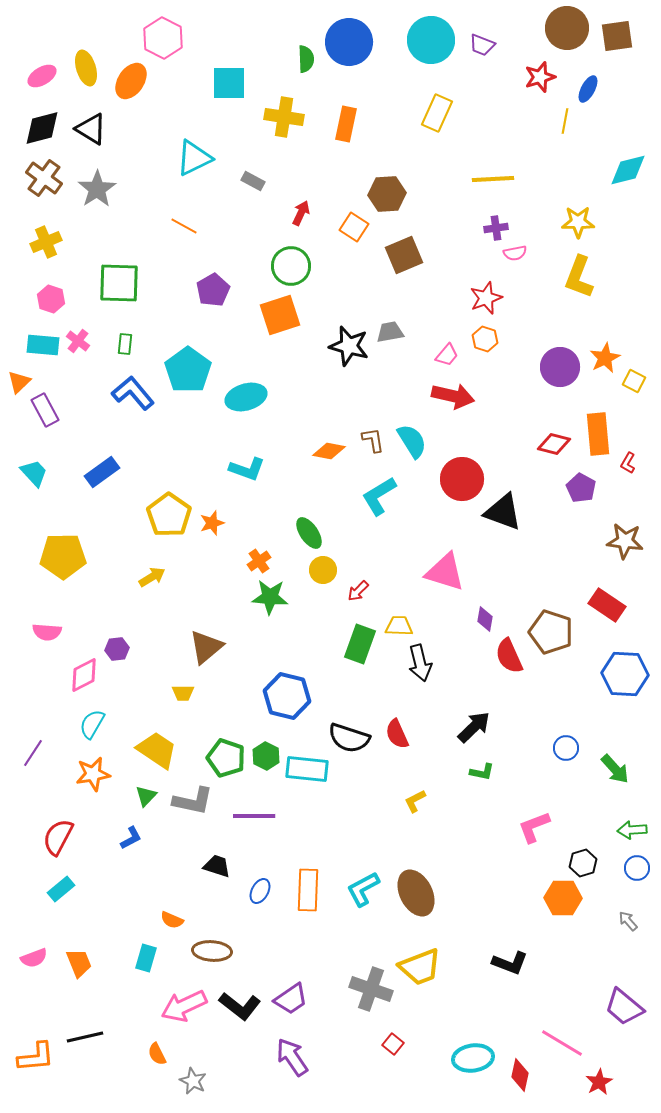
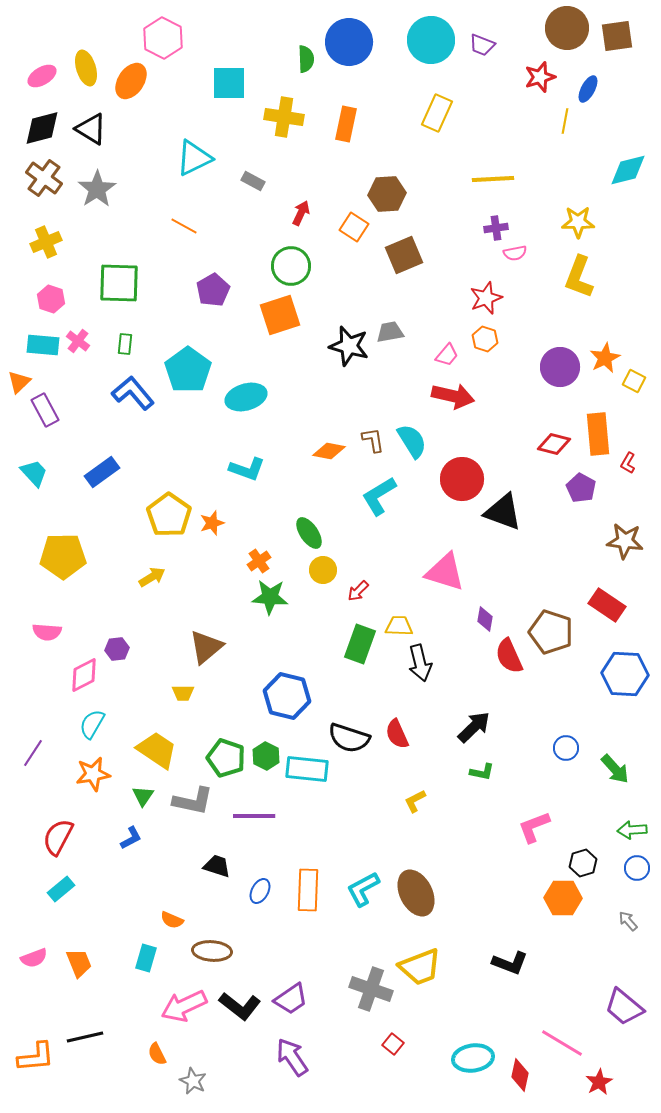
green triangle at (146, 796): moved 3 px left; rotated 10 degrees counterclockwise
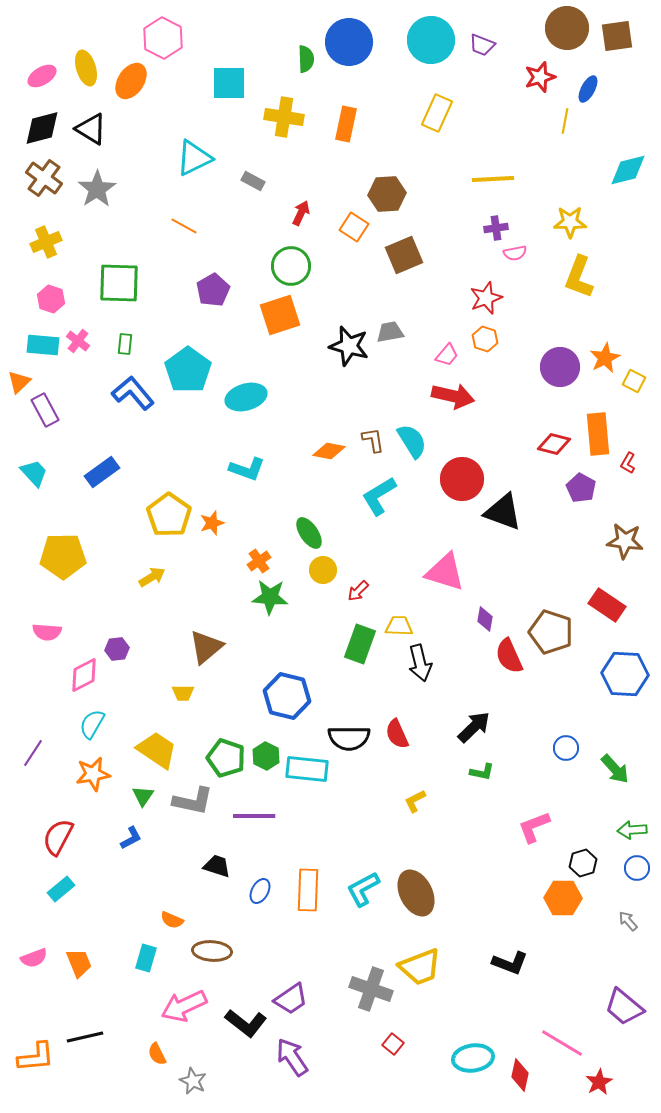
yellow star at (578, 222): moved 8 px left
black semicircle at (349, 738): rotated 18 degrees counterclockwise
black L-shape at (240, 1006): moved 6 px right, 17 px down
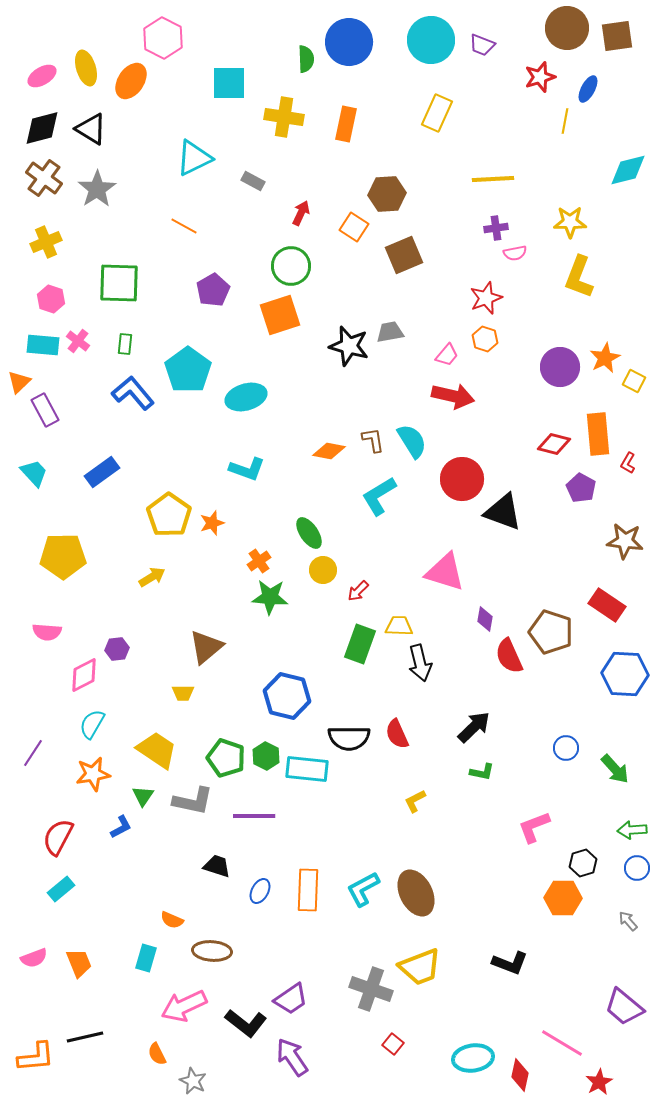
blue L-shape at (131, 838): moved 10 px left, 11 px up
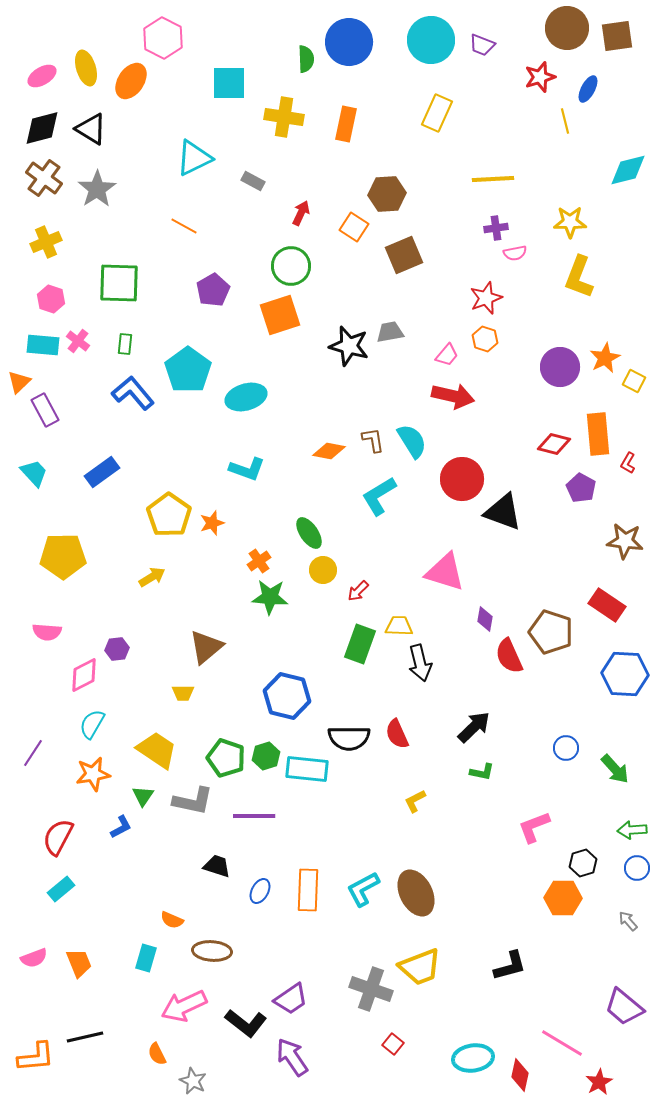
yellow line at (565, 121): rotated 25 degrees counterclockwise
green hexagon at (266, 756): rotated 16 degrees clockwise
black L-shape at (510, 963): moved 3 px down; rotated 36 degrees counterclockwise
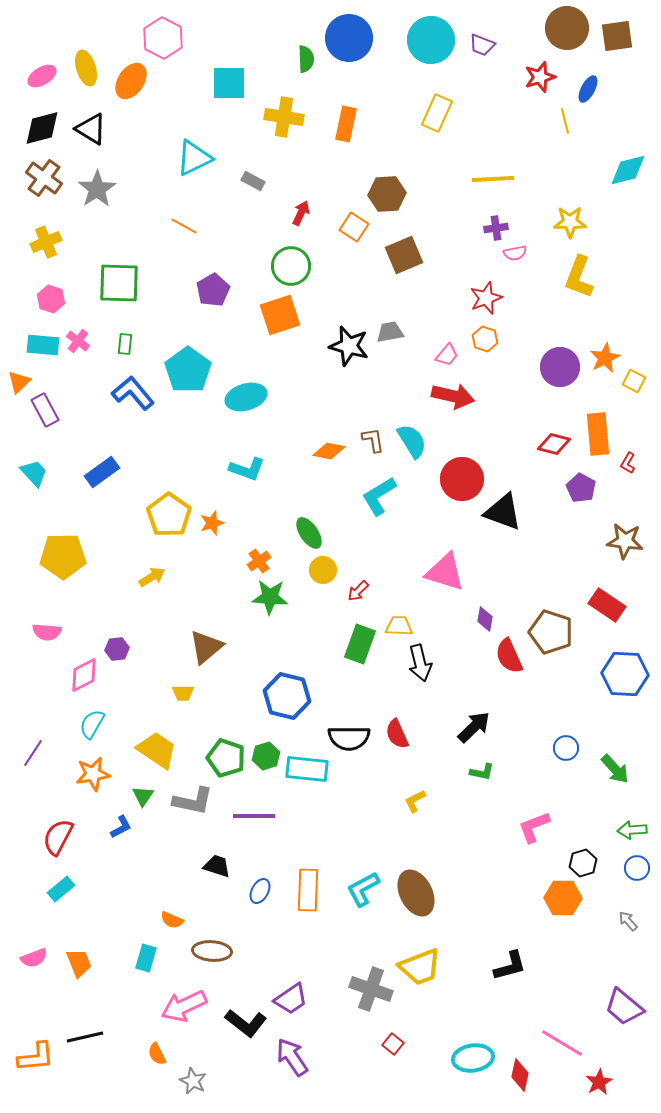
blue circle at (349, 42): moved 4 px up
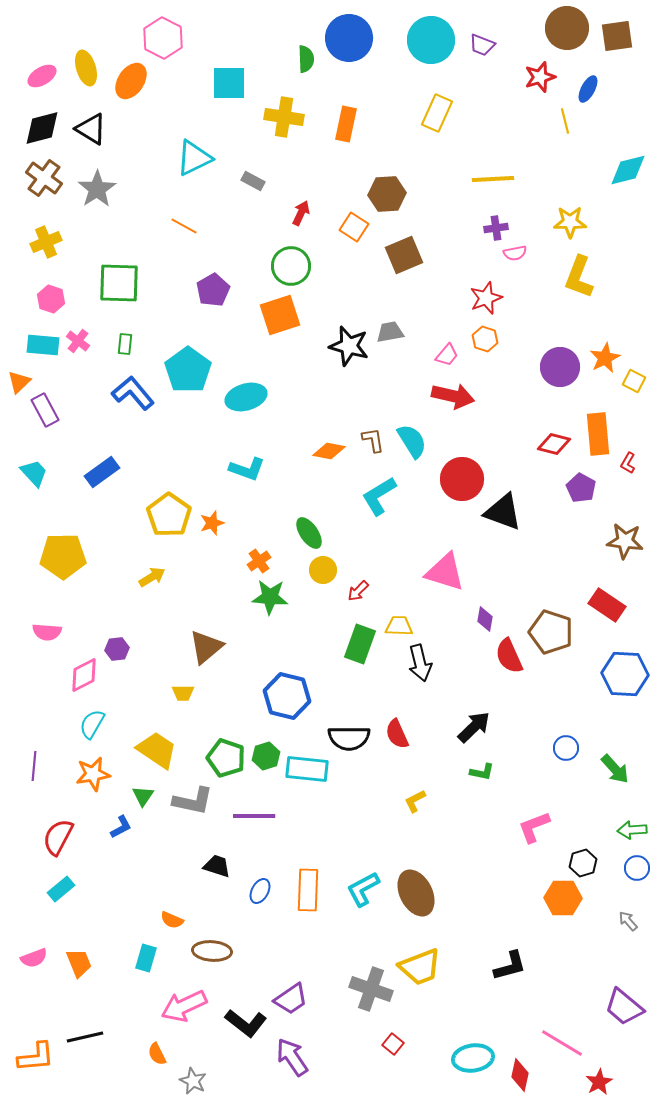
purple line at (33, 753): moved 1 px right, 13 px down; rotated 28 degrees counterclockwise
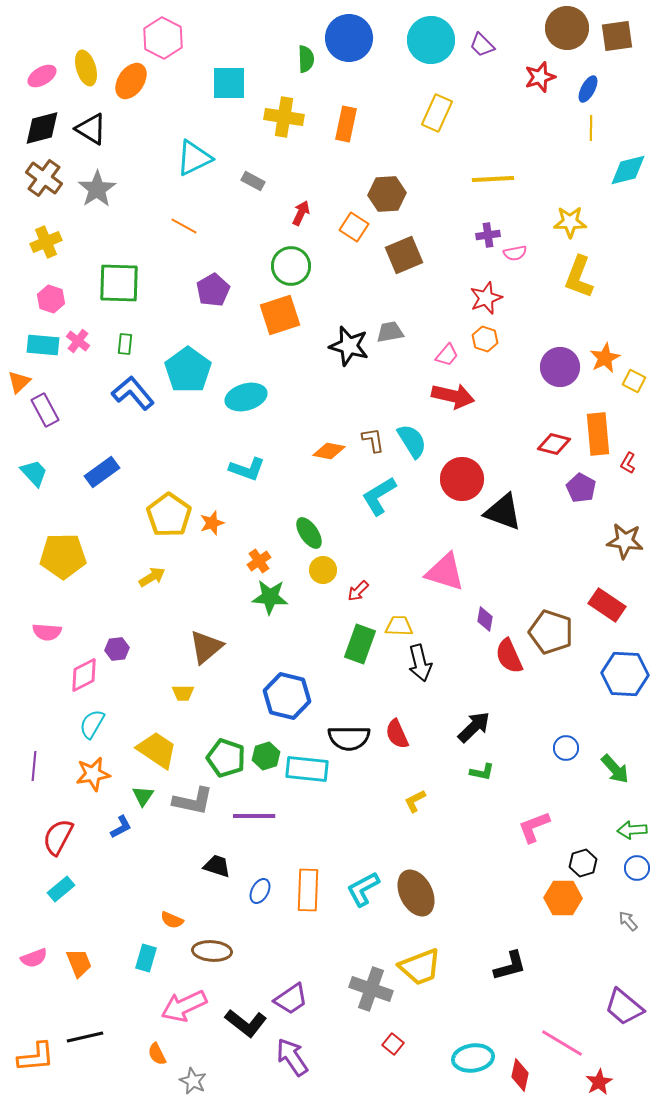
purple trapezoid at (482, 45): rotated 24 degrees clockwise
yellow line at (565, 121): moved 26 px right, 7 px down; rotated 15 degrees clockwise
purple cross at (496, 228): moved 8 px left, 7 px down
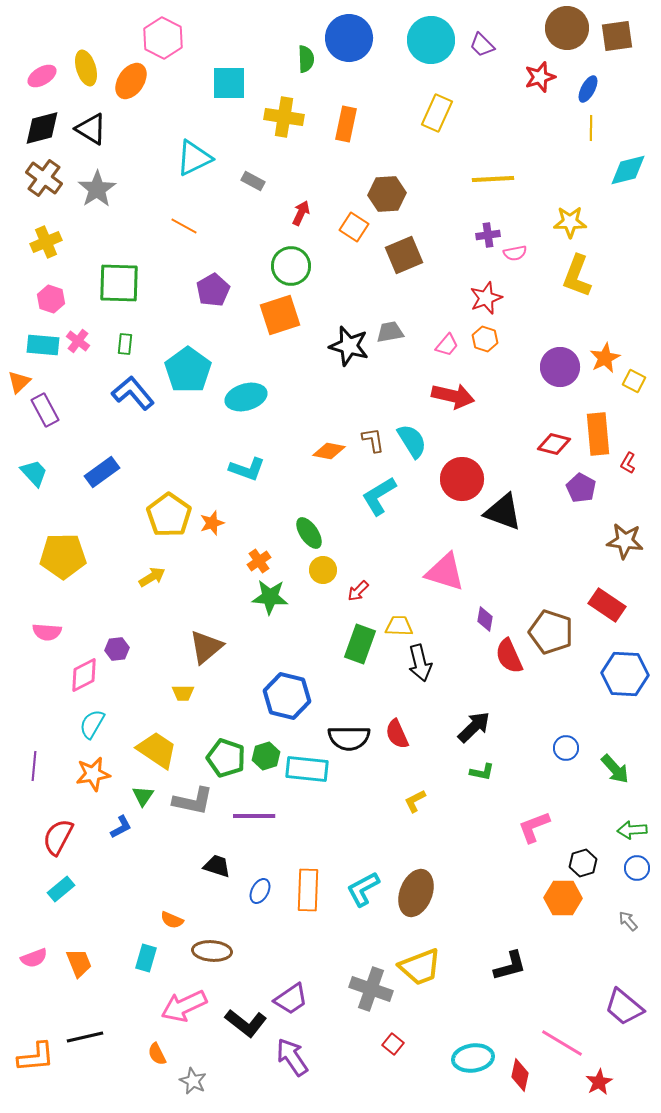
yellow L-shape at (579, 277): moved 2 px left, 1 px up
pink trapezoid at (447, 355): moved 10 px up
brown ellipse at (416, 893): rotated 48 degrees clockwise
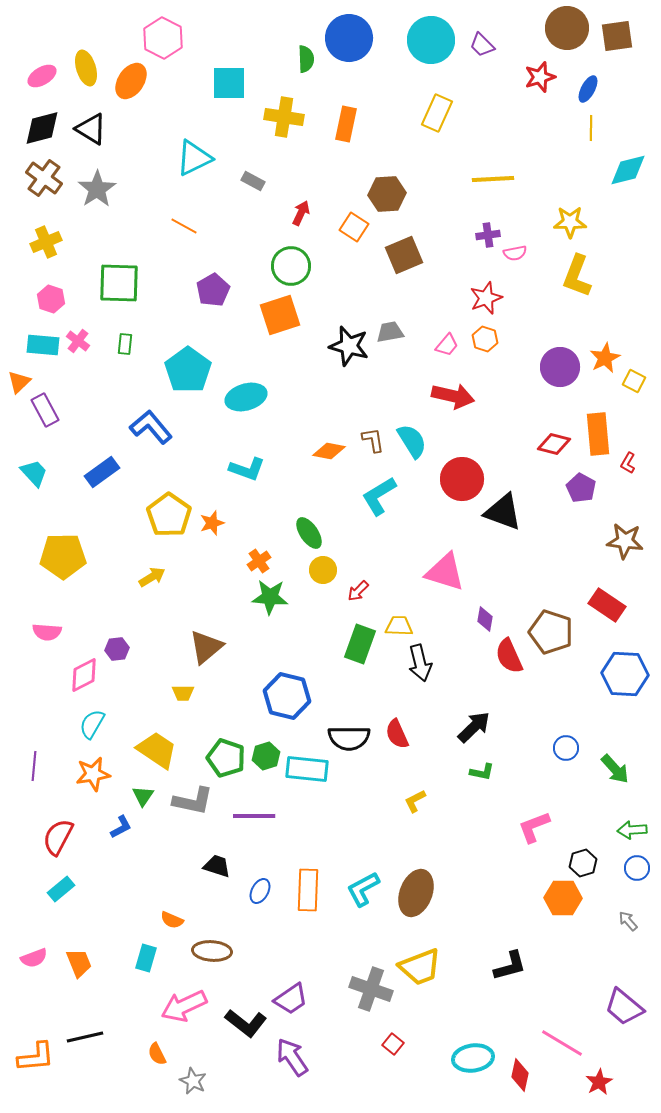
blue L-shape at (133, 393): moved 18 px right, 34 px down
